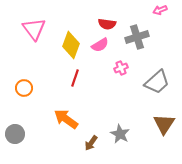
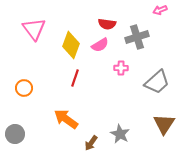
pink cross: rotated 24 degrees clockwise
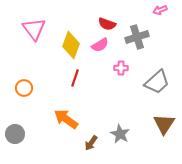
red semicircle: rotated 12 degrees clockwise
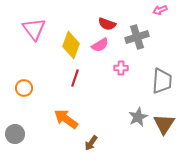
gray trapezoid: moved 5 px right, 1 px up; rotated 44 degrees counterclockwise
gray star: moved 18 px right, 17 px up; rotated 18 degrees clockwise
